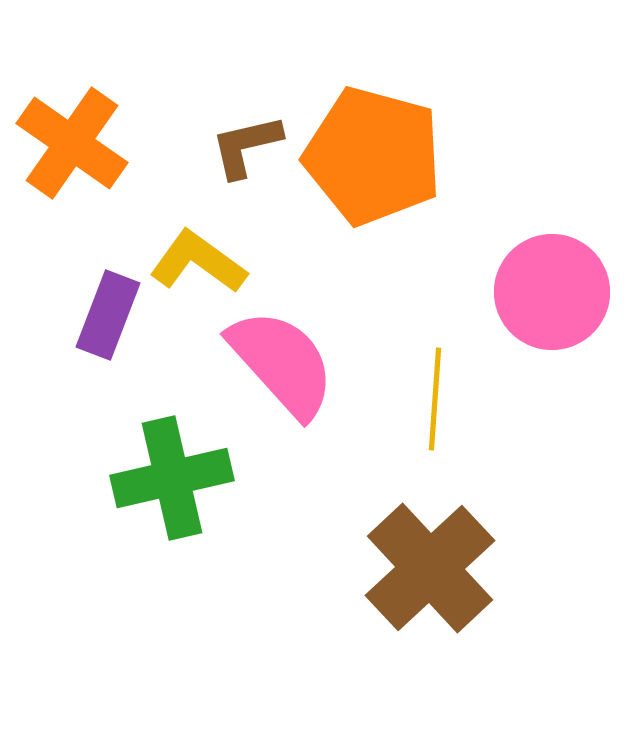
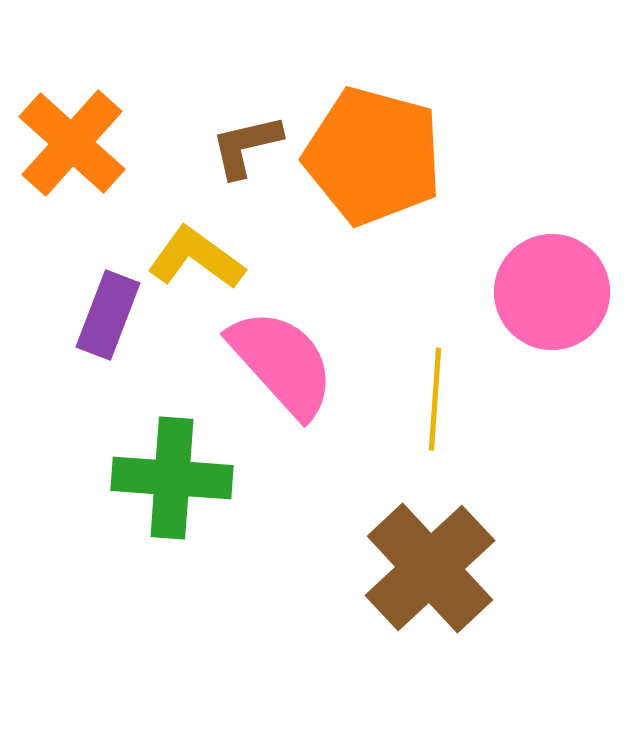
orange cross: rotated 7 degrees clockwise
yellow L-shape: moved 2 px left, 4 px up
green cross: rotated 17 degrees clockwise
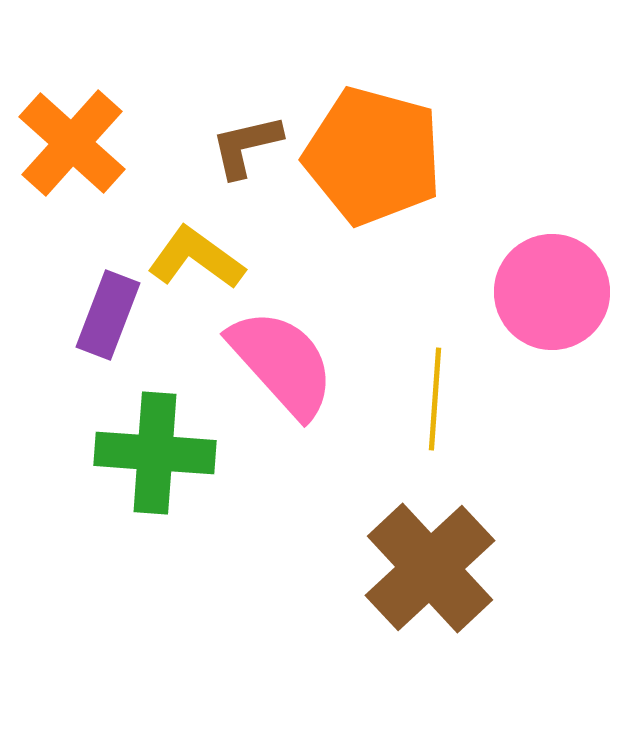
green cross: moved 17 px left, 25 px up
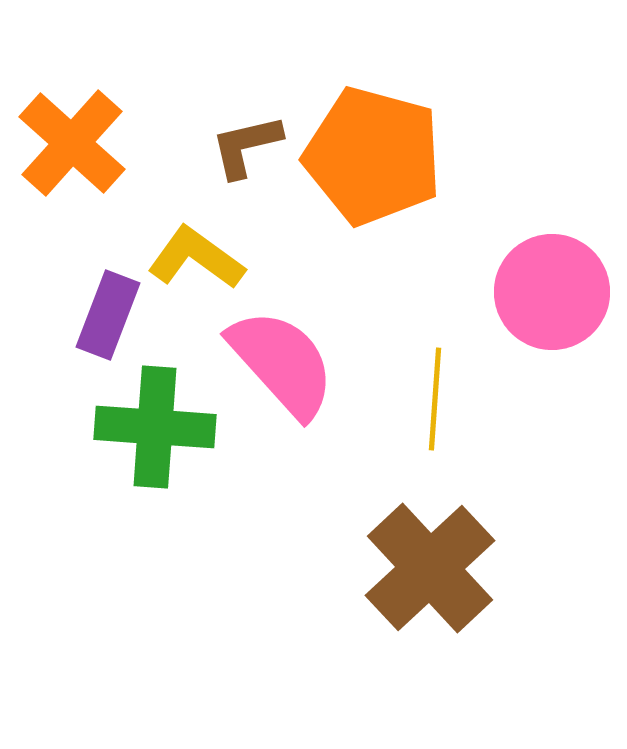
green cross: moved 26 px up
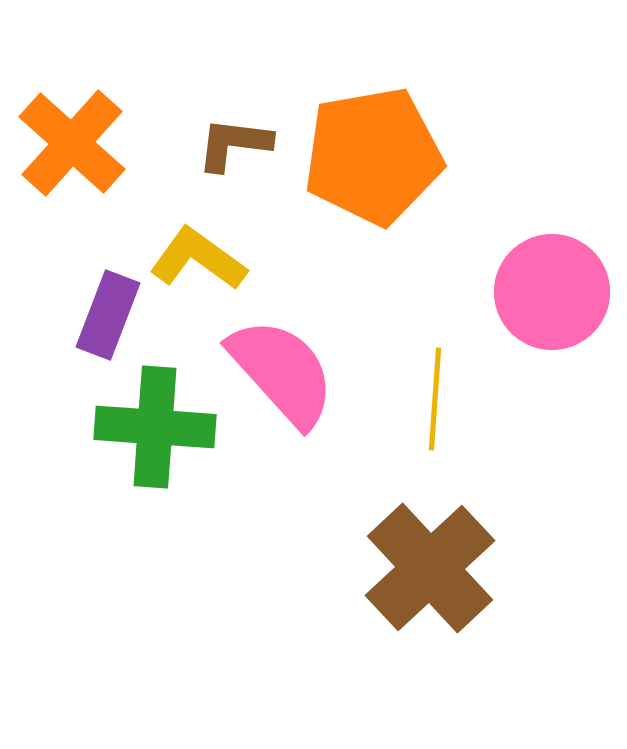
brown L-shape: moved 12 px left, 2 px up; rotated 20 degrees clockwise
orange pentagon: rotated 25 degrees counterclockwise
yellow L-shape: moved 2 px right, 1 px down
pink semicircle: moved 9 px down
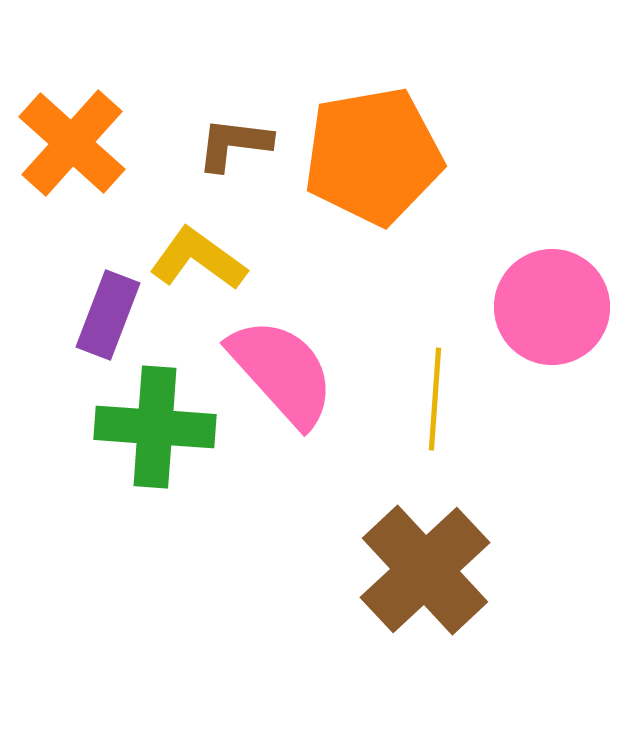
pink circle: moved 15 px down
brown cross: moved 5 px left, 2 px down
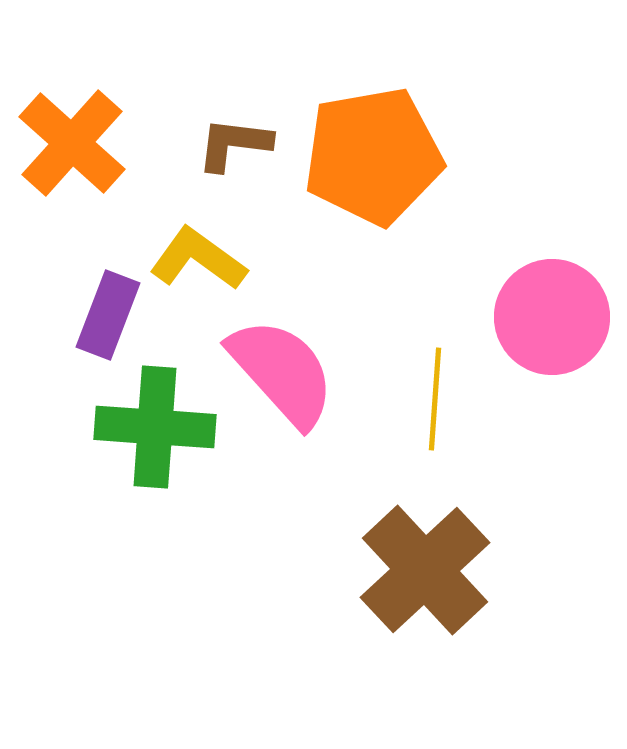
pink circle: moved 10 px down
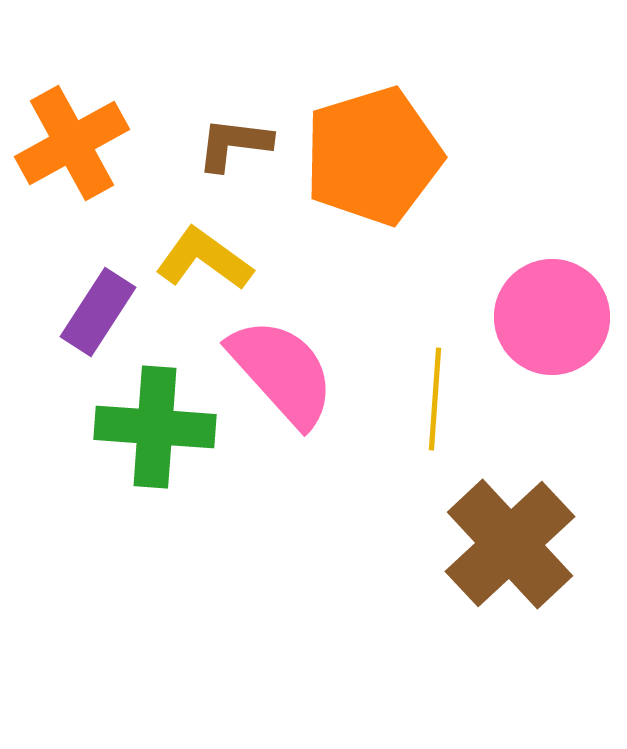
orange cross: rotated 19 degrees clockwise
orange pentagon: rotated 7 degrees counterclockwise
yellow L-shape: moved 6 px right
purple rectangle: moved 10 px left, 3 px up; rotated 12 degrees clockwise
brown cross: moved 85 px right, 26 px up
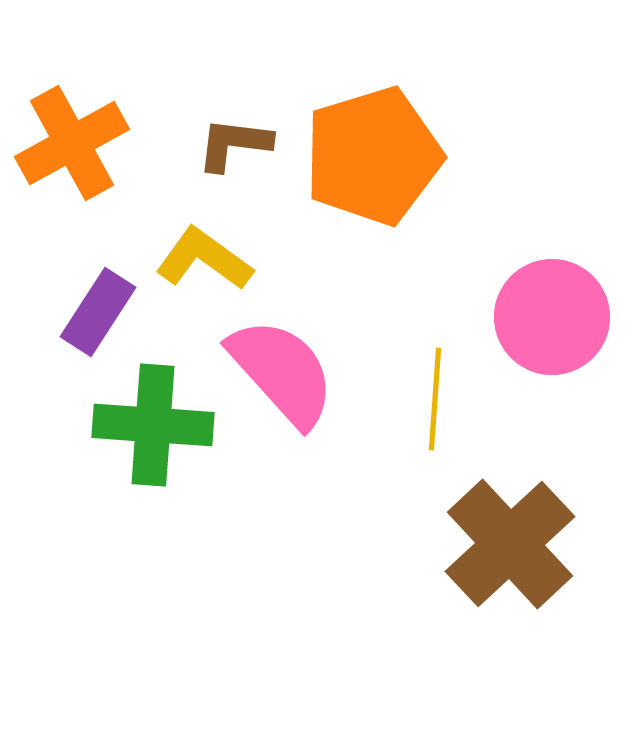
green cross: moved 2 px left, 2 px up
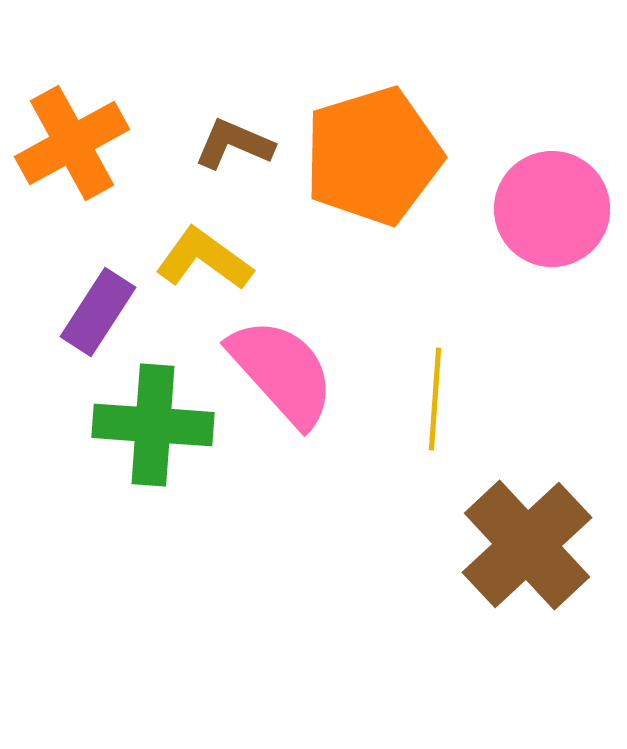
brown L-shape: rotated 16 degrees clockwise
pink circle: moved 108 px up
brown cross: moved 17 px right, 1 px down
